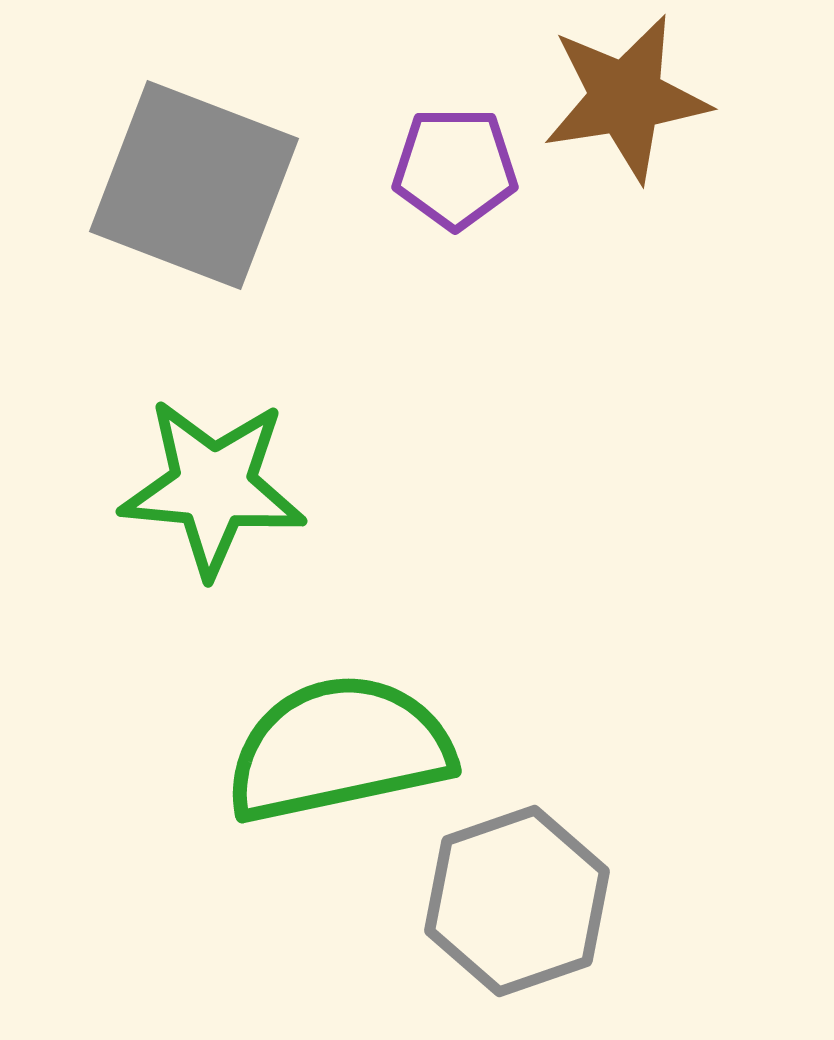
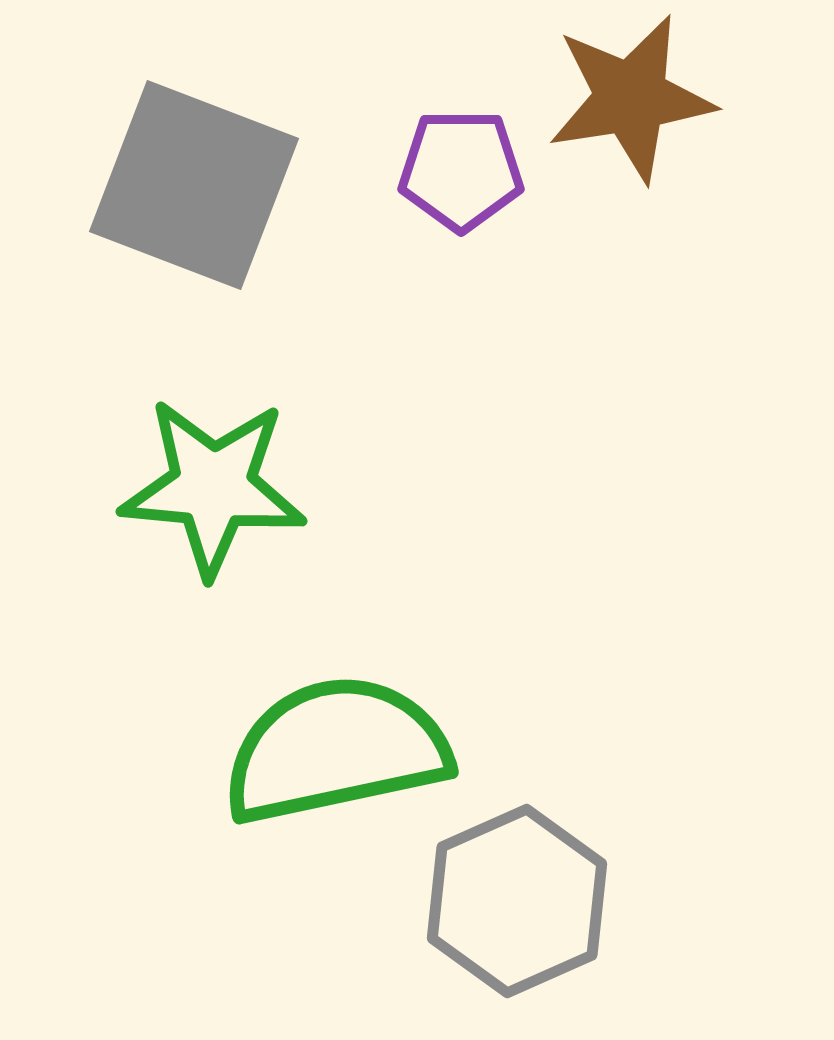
brown star: moved 5 px right
purple pentagon: moved 6 px right, 2 px down
green semicircle: moved 3 px left, 1 px down
gray hexagon: rotated 5 degrees counterclockwise
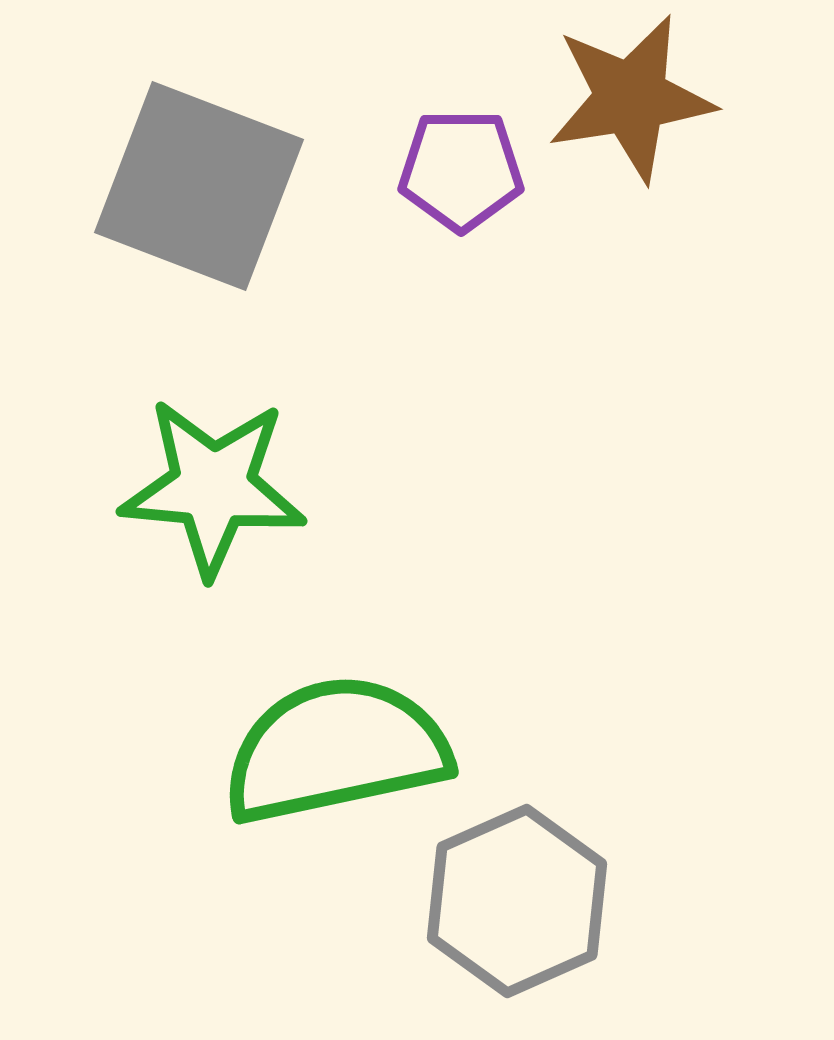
gray square: moved 5 px right, 1 px down
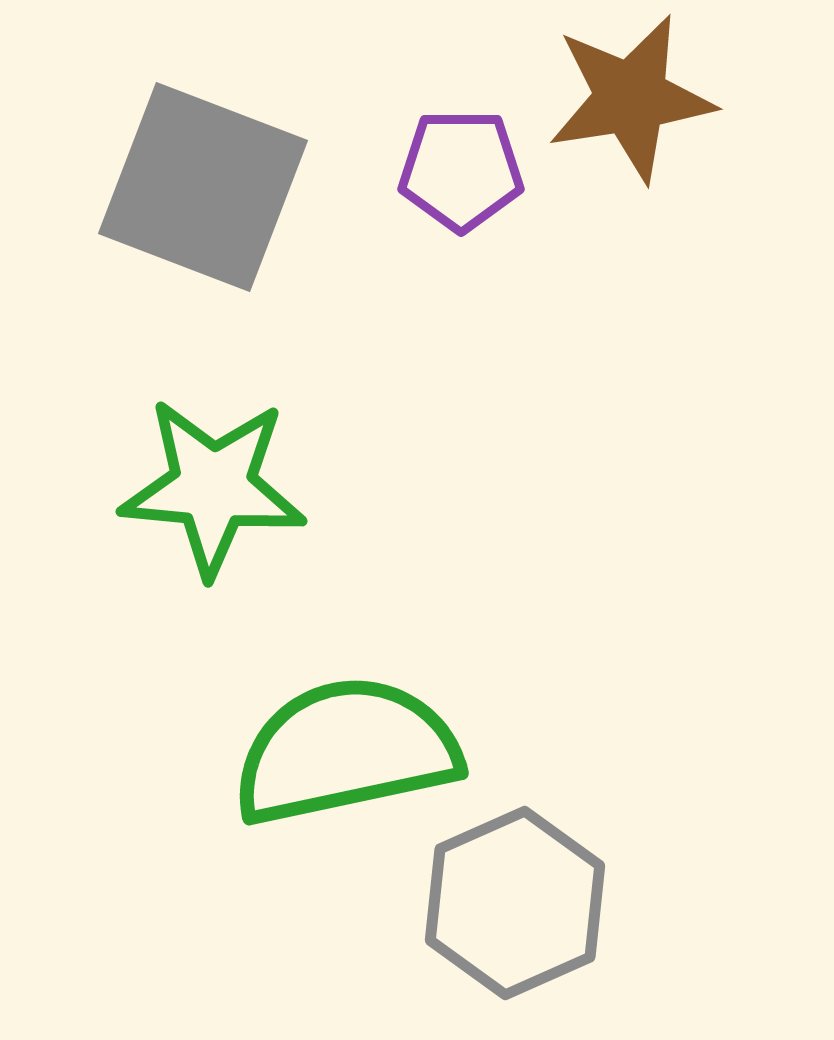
gray square: moved 4 px right, 1 px down
green semicircle: moved 10 px right, 1 px down
gray hexagon: moved 2 px left, 2 px down
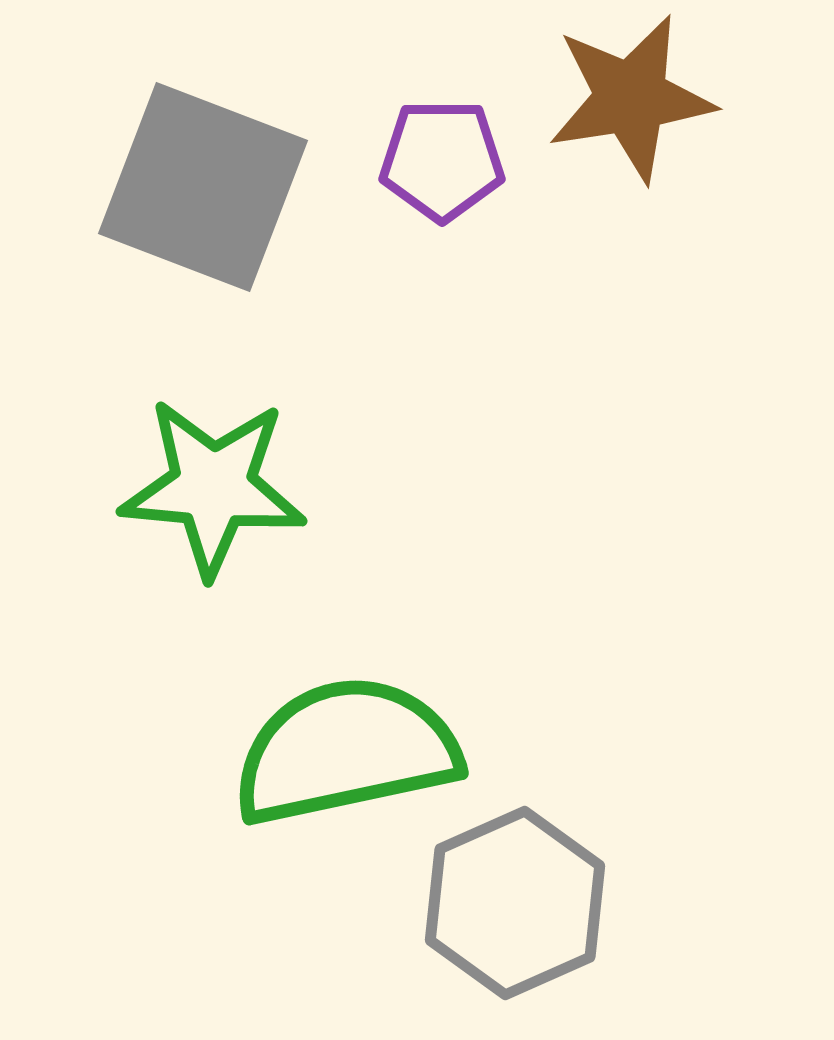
purple pentagon: moved 19 px left, 10 px up
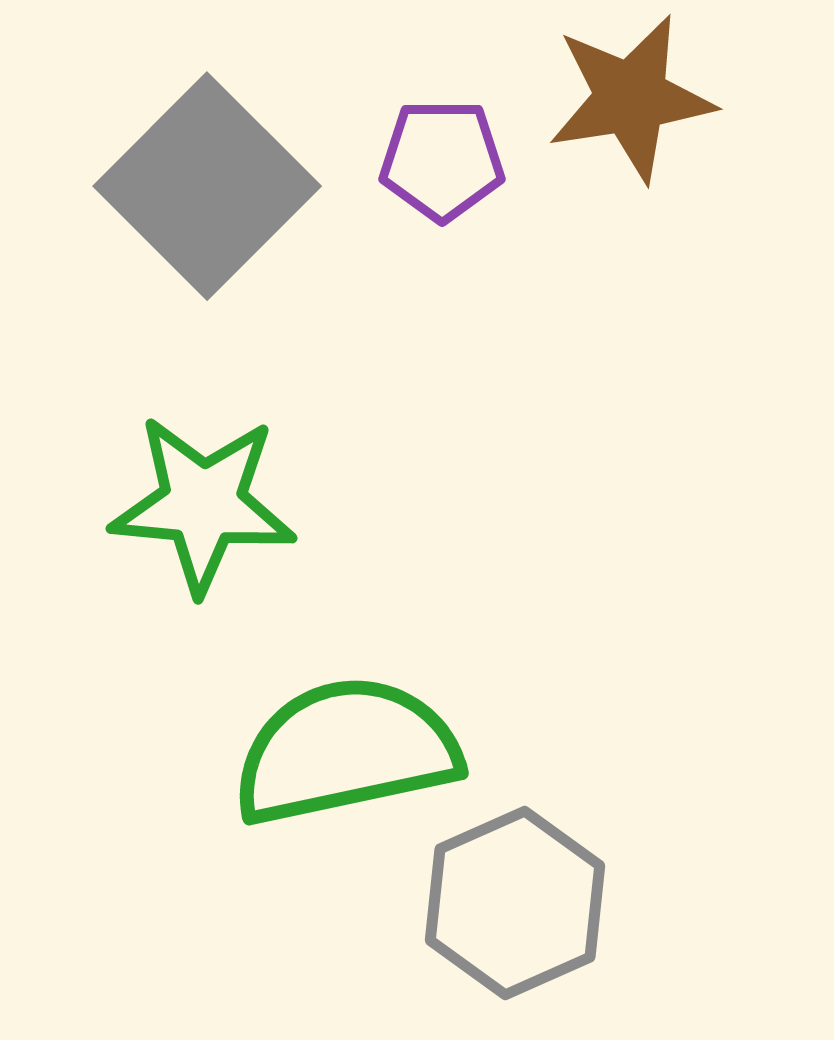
gray square: moved 4 px right, 1 px up; rotated 24 degrees clockwise
green star: moved 10 px left, 17 px down
